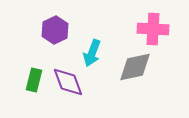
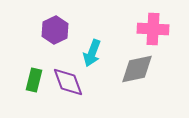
gray diamond: moved 2 px right, 2 px down
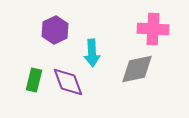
cyan arrow: rotated 24 degrees counterclockwise
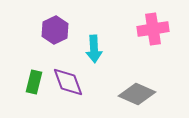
pink cross: rotated 12 degrees counterclockwise
cyan arrow: moved 2 px right, 4 px up
gray diamond: moved 25 px down; rotated 36 degrees clockwise
green rectangle: moved 2 px down
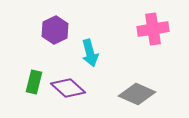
cyan arrow: moved 4 px left, 4 px down; rotated 12 degrees counterclockwise
purple diamond: moved 6 px down; rotated 28 degrees counterclockwise
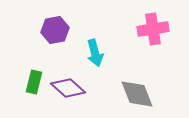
purple hexagon: rotated 16 degrees clockwise
cyan arrow: moved 5 px right
gray diamond: rotated 45 degrees clockwise
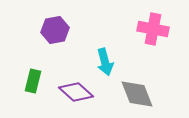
pink cross: rotated 20 degrees clockwise
cyan arrow: moved 10 px right, 9 px down
green rectangle: moved 1 px left, 1 px up
purple diamond: moved 8 px right, 4 px down
